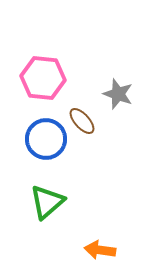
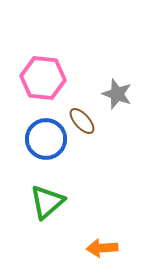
gray star: moved 1 px left
orange arrow: moved 2 px right, 2 px up; rotated 12 degrees counterclockwise
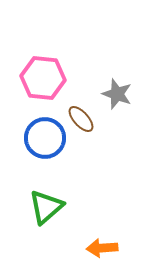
brown ellipse: moved 1 px left, 2 px up
blue circle: moved 1 px left, 1 px up
green triangle: moved 1 px left, 5 px down
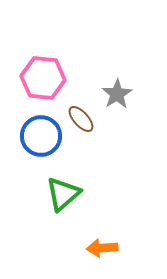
gray star: rotated 20 degrees clockwise
blue circle: moved 4 px left, 2 px up
green triangle: moved 17 px right, 13 px up
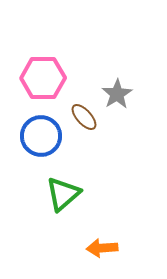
pink hexagon: rotated 6 degrees counterclockwise
brown ellipse: moved 3 px right, 2 px up
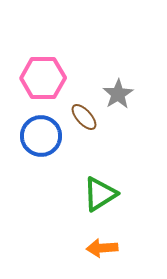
gray star: moved 1 px right
green triangle: moved 37 px right; rotated 9 degrees clockwise
